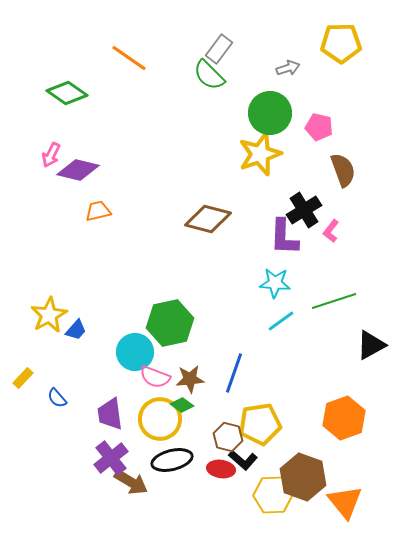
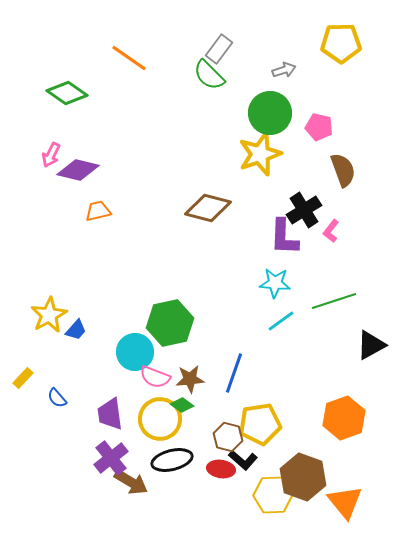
gray arrow at (288, 68): moved 4 px left, 2 px down
brown diamond at (208, 219): moved 11 px up
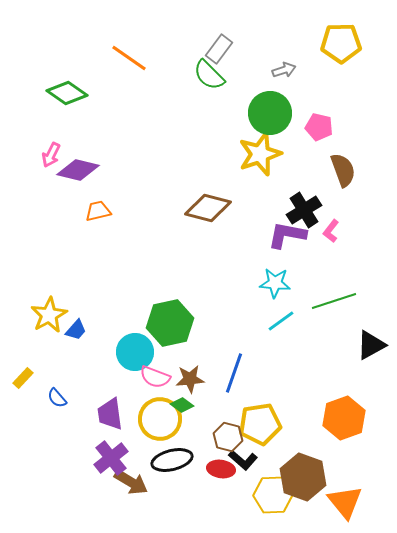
purple L-shape at (284, 237): moved 3 px right, 2 px up; rotated 99 degrees clockwise
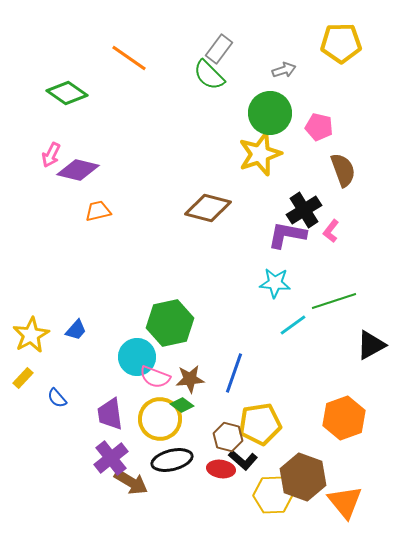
yellow star at (49, 315): moved 18 px left, 20 px down
cyan line at (281, 321): moved 12 px right, 4 px down
cyan circle at (135, 352): moved 2 px right, 5 px down
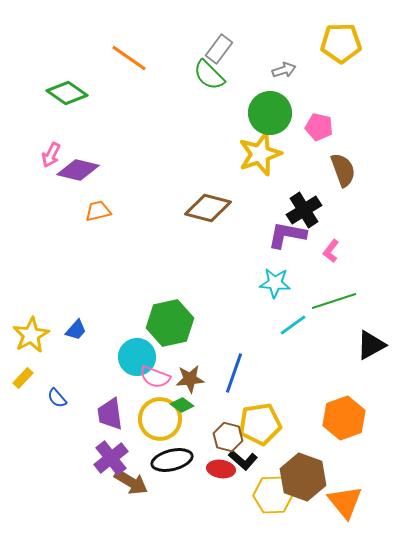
pink L-shape at (331, 231): moved 20 px down
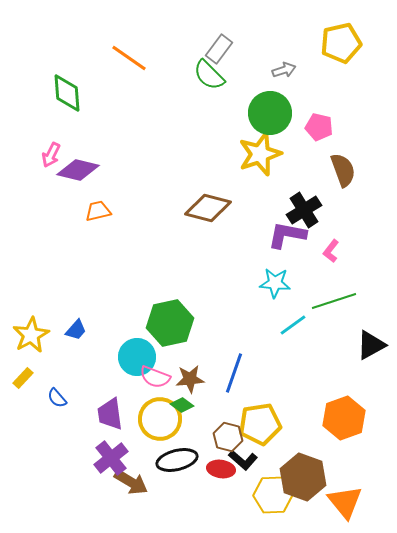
yellow pentagon at (341, 43): rotated 12 degrees counterclockwise
green diamond at (67, 93): rotated 51 degrees clockwise
black ellipse at (172, 460): moved 5 px right
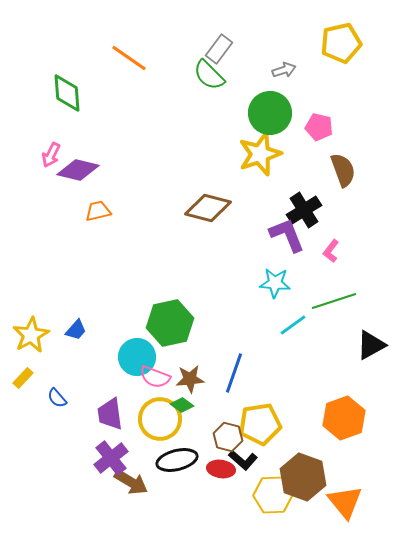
purple L-shape at (287, 235): rotated 57 degrees clockwise
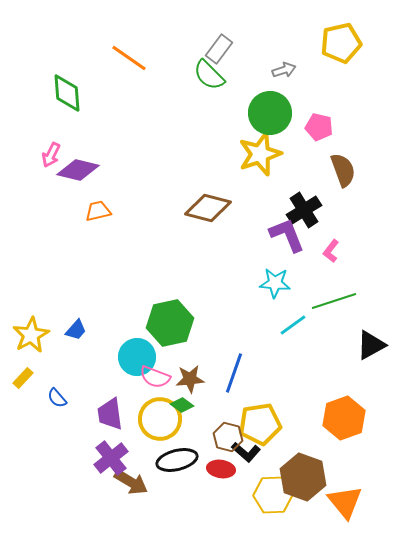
black L-shape at (243, 460): moved 3 px right, 8 px up
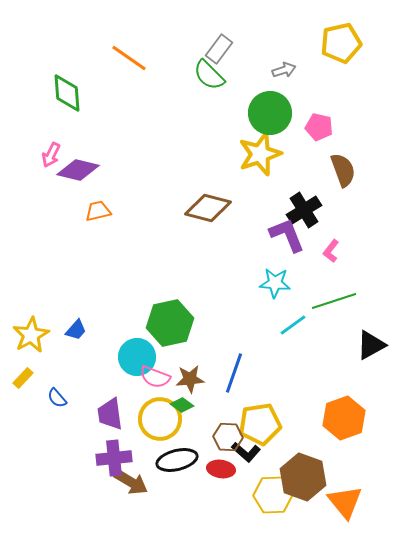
brown hexagon at (228, 437): rotated 12 degrees counterclockwise
purple cross at (111, 458): moved 3 px right; rotated 32 degrees clockwise
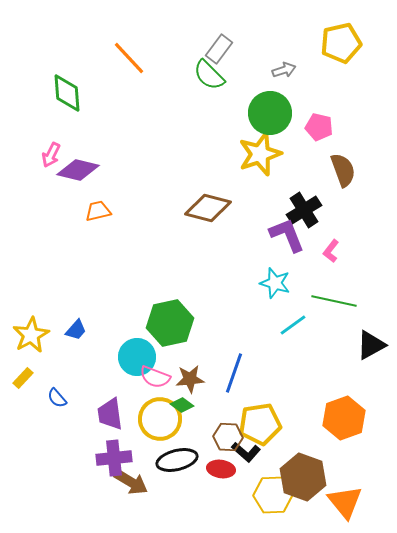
orange line at (129, 58): rotated 12 degrees clockwise
cyan star at (275, 283): rotated 12 degrees clockwise
green line at (334, 301): rotated 30 degrees clockwise
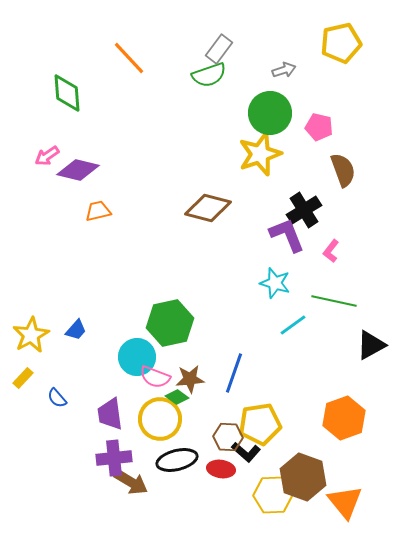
green semicircle at (209, 75): rotated 64 degrees counterclockwise
pink arrow at (51, 155): moved 4 px left, 1 px down; rotated 30 degrees clockwise
green diamond at (182, 405): moved 5 px left, 8 px up
